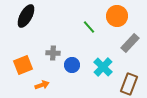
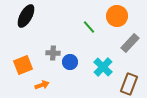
blue circle: moved 2 px left, 3 px up
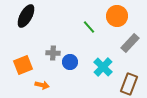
orange arrow: rotated 32 degrees clockwise
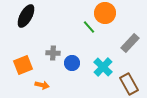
orange circle: moved 12 px left, 3 px up
blue circle: moved 2 px right, 1 px down
brown rectangle: rotated 50 degrees counterclockwise
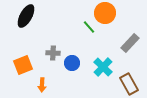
orange arrow: rotated 80 degrees clockwise
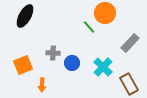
black ellipse: moved 1 px left
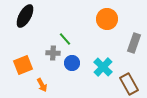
orange circle: moved 2 px right, 6 px down
green line: moved 24 px left, 12 px down
gray rectangle: moved 4 px right; rotated 24 degrees counterclockwise
orange arrow: rotated 32 degrees counterclockwise
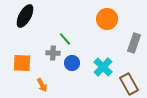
orange square: moved 1 px left, 2 px up; rotated 24 degrees clockwise
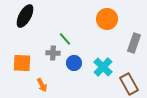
blue circle: moved 2 px right
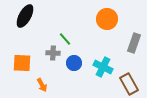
cyan cross: rotated 18 degrees counterclockwise
